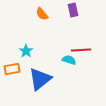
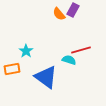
purple rectangle: rotated 40 degrees clockwise
orange semicircle: moved 17 px right
red line: rotated 12 degrees counterclockwise
blue triangle: moved 6 px right, 2 px up; rotated 45 degrees counterclockwise
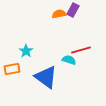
orange semicircle: rotated 120 degrees clockwise
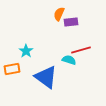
purple rectangle: moved 2 px left, 12 px down; rotated 56 degrees clockwise
orange semicircle: rotated 56 degrees counterclockwise
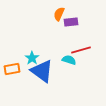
cyan star: moved 6 px right, 7 px down
blue triangle: moved 4 px left, 6 px up
